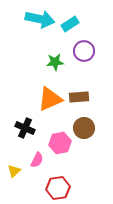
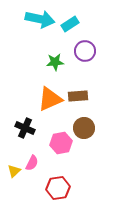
purple circle: moved 1 px right
brown rectangle: moved 1 px left, 1 px up
pink hexagon: moved 1 px right
pink semicircle: moved 5 px left, 3 px down
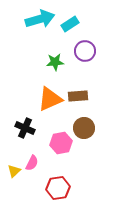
cyan arrow: rotated 28 degrees counterclockwise
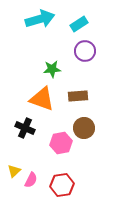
cyan rectangle: moved 9 px right
green star: moved 3 px left, 7 px down
orange triangle: moved 8 px left; rotated 44 degrees clockwise
pink semicircle: moved 1 px left, 17 px down
red hexagon: moved 4 px right, 3 px up
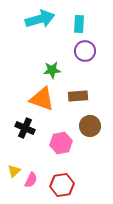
cyan rectangle: rotated 54 degrees counterclockwise
green star: moved 1 px down
brown circle: moved 6 px right, 2 px up
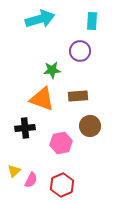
cyan rectangle: moved 13 px right, 3 px up
purple circle: moved 5 px left
black cross: rotated 30 degrees counterclockwise
red hexagon: rotated 15 degrees counterclockwise
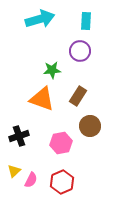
cyan rectangle: moved 6 px left
brown rectangle: rotated 54 degrees counterclockwise
black cross: moved 6 px left, 8 px down; rotated 12 degrees counterclockwise
red hexagon: moved 3 px up
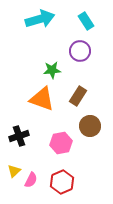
cyan rectangle: rotated 36 degrees counterclockwise
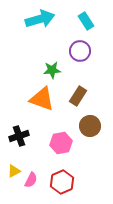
yellow triangle: rotated 16 degrees clockwise
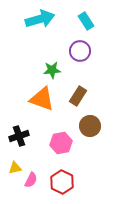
yellow triangle: moved 1 px right, 3 px up; rotated 16 degrees clockwise
red hexagon: rotated 10 degrees counterclockwise
